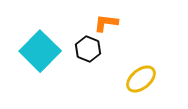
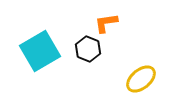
orange L-shape: rotated 15 degrees counterclockwise
cyan square: rotated 15 degrees clockwise
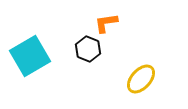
cyan square: moved 10 px left, 5 px down
yellow ellipse: rotated 8 degrees counterclockwise
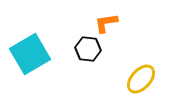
black hexagon: rotated 15 degrees counterclockwise
cyan square: moved 2 px up
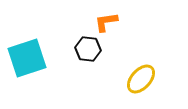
orange L-shape: moved 1 px up
cyan square: moved 3 px left, 4 px down; rotated 12 degrees clockwise
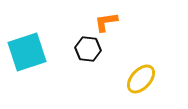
cyan square: moved 6 px up
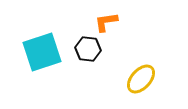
cyan square: moved 15 px right
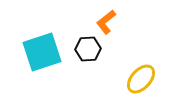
orange L-shape: rotated 30 degrees counterclockwise
black hexagon: rotated 10 degrees counterclockwise
